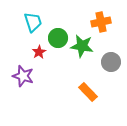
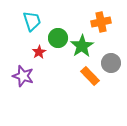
cyan trapezoid: moved 1 px left, 1 px up
green star: rotated 30 degrees clockwise
gray circle: moved 1 px down
orange rectangle: moved 2 px right, 16 px up
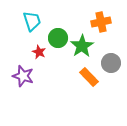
red star: rotated 16 degrees counterclockwise
orange rectangle: moved 1 px left, 1 px down
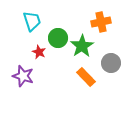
orange rectangle: moved 3 px left
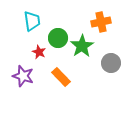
cyan trapezoid: rotated 10 degrees clockwise
orange rectangle: moved 25 px left
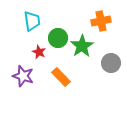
orange cross: moved 1 px up
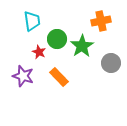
green circle: moved 1 px left, 1 px down
orange rectangle: moved 2 px left
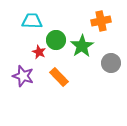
cyan trapezoid: rotated 80 degrees counterclockwise
green circle: moved 1 px left, 1 px down
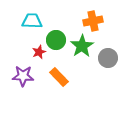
orange cross: moved 8 px left
red star: rotated 24 degrees clockwise
gray circle: moved 3 px left, 5 px up
purple star: rotated 15 degrees counterclockwise
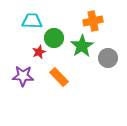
green circle: moved 2 px left, 2 px up
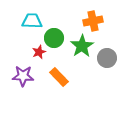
gray circle: moved 1 px left
